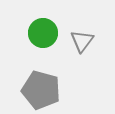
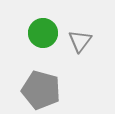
gray triangle: moved 2 px left
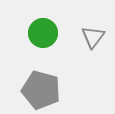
gray triangle: moved 13 px right, 4 px up
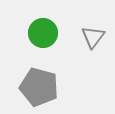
gray pentagon: moved 2 px left, 3 px up
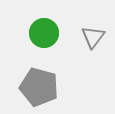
green circle: moved 1 px right
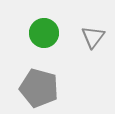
gray pentagon: moved 1 px down
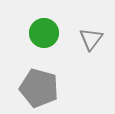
gray triangle: moved 2 px left, 2 px down
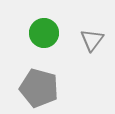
gray triangle: moved 1 px right, 1 px down
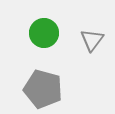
gray pentagon: moved 4 px right, 1 px down
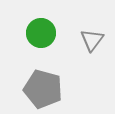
green circle: moved 3 px left
